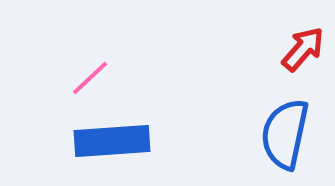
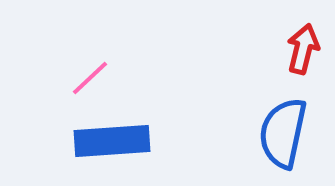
red arrow: rotated 27 degrees counterclockwise
blue semicircle: moved 2 px left, 1 px up
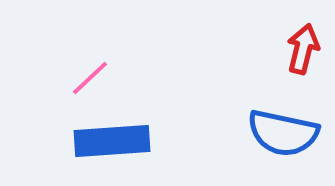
blue semicircle: rotated 90 degrees counterclockwise
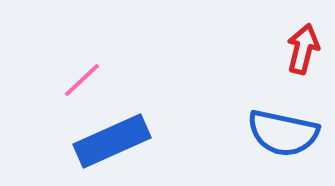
pink line: moved 8 px left, 2 px down
blue rectangle: rotated 20 degrees counterclockwise
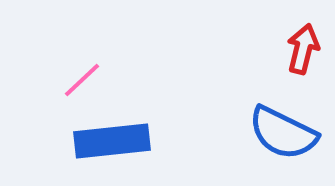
blue semicircle: rotated 14 degrees clockwise
blue rectangle: rotated 18 degrees clockwise
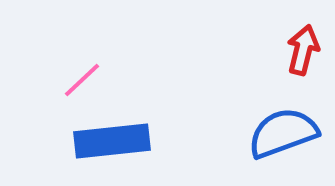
red arrow: moved 1 px down
blue semicircle: rotated 134 degrees clockwise
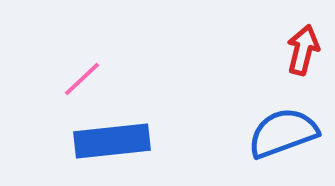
pink line: moved 1 px up
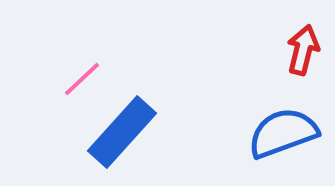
blue rectangle: moved 10 px right, 9 px up; rotated 42 degrees counterclockwise
